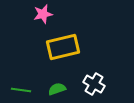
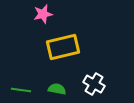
green semicircle: rotated 30 degrees clockwise
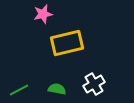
yellow rectangle: moved 4 px right, 4 px up
white cross: rotated 30 degrees clockwise
green line: moved 2 px left; rotated 36 degrees counterclockwise
